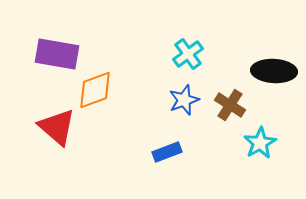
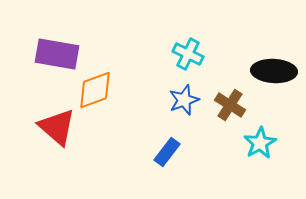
cyan cross: rotated 28 degrees counterclockwise
blue rectangle: rotated 32 degrees counterclockwise
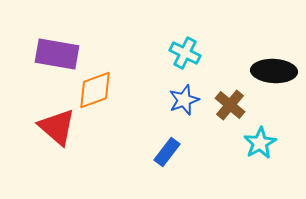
cyan cross: moved 3 px left, 1 px up
brown cross: rotated 8 degrees clockwise
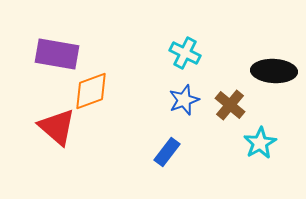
orange diamond: moved 4 px left, 1 px down
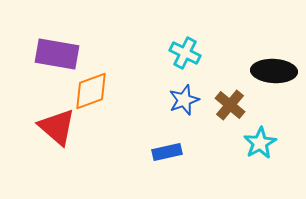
blue rectangle: rotated 40 degrees clockwise
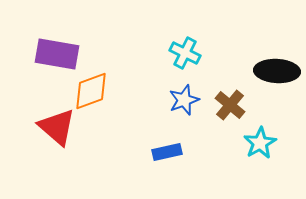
black ellipse: moved 3 px right
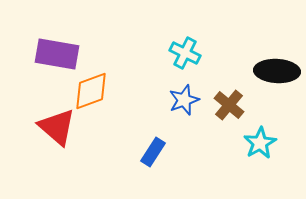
brown cross: moved 1 px left
blue rectangle: moved 14 px left; rotated 44 degrees counterclockwise
